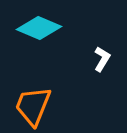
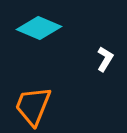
white L-shape: moved 3 px right
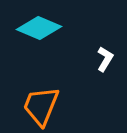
orange trapezoid: moved 8 px right
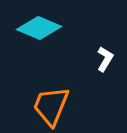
orange trapezoid: moved 10 px right
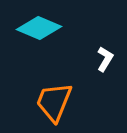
orange trapezoid: moved 3 px right, 4 px up
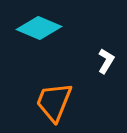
white L-shape: moved 1 px right, 2 px down
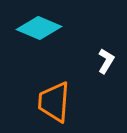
orange trapezoid: rotated 18 degrees counterclockwise
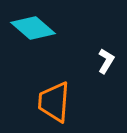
cyan diamond: moved 6 px left; rotated 18 degrees clockwise
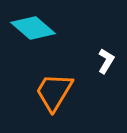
orange trapezoid: moved 10 px up; rotated 27 degrees clockwise
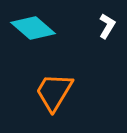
white L-shape: moved 1 px right, 35 px up
